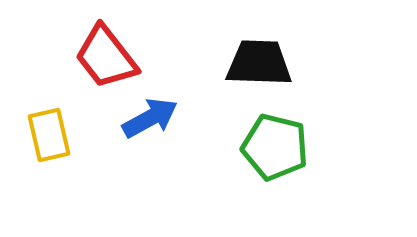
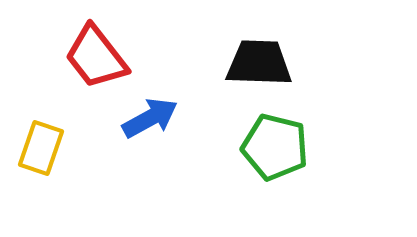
red trapezoid: moved 10 px left
yellow rectangle: moved 8 px left, 13 px down; rotated 32 degrees clockwise
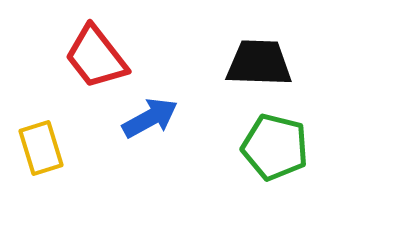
yellow rectangle: rotated 36 degrees counterclockwise
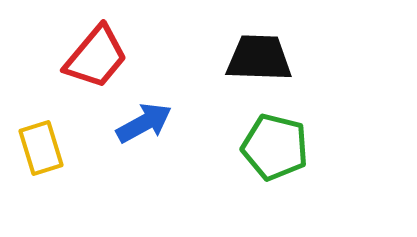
red trapezoid: rotated 102 degrees counterclockwise
black trapezoid: moved 5 px up
blue arrow: moved 6 px left, 5 px down
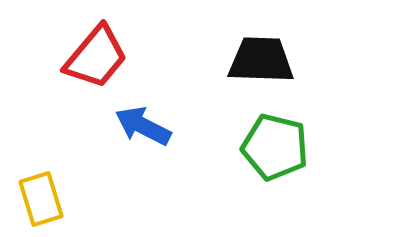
black trapezoid: moved 2 px right, 2 px down
blue arrow: moved 1 px left, 3 px down; rotated 124 degrees counterclockwise
yellow rectangle: moved 51 px down
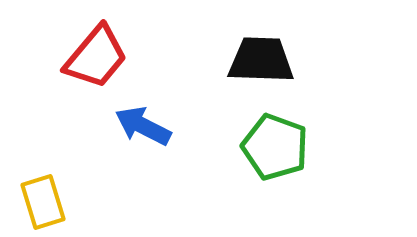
green pentagon: rotated 6 degrees clockwise
yellow rectangle: moved 2 px right, 3 px down
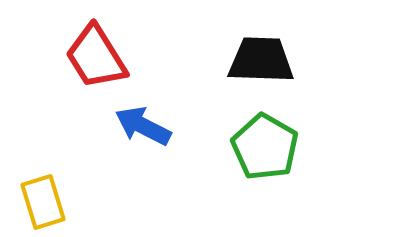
red trapezoid: rotated 108 degrees clockwise
green pentagon: moved 10 px left; rotated 10 degrees clockwise
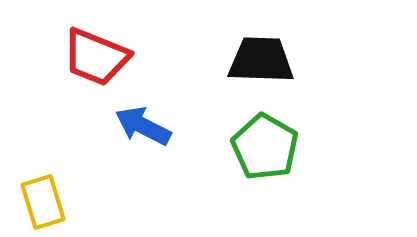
red trapezoid: rotated 36 degrees counterclockwise
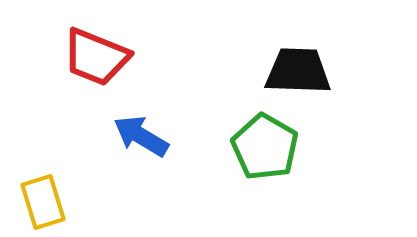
black trapezoid: moved 37 px right, 11 px down
blue arrow: moved 2 px left, 10 px down; rotated 4 degrees clockwise
